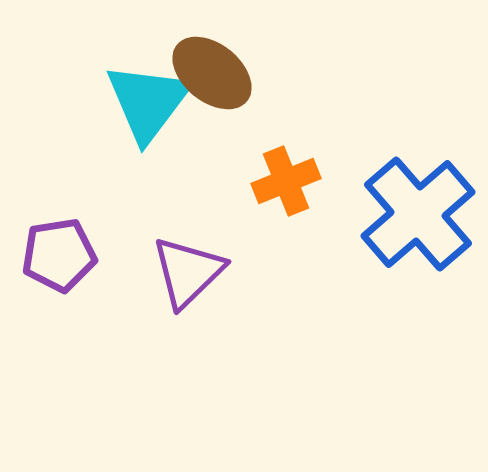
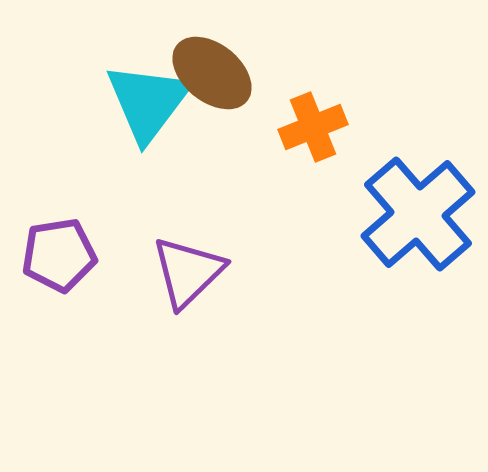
orange cross: moved 27 px right, 54 px up
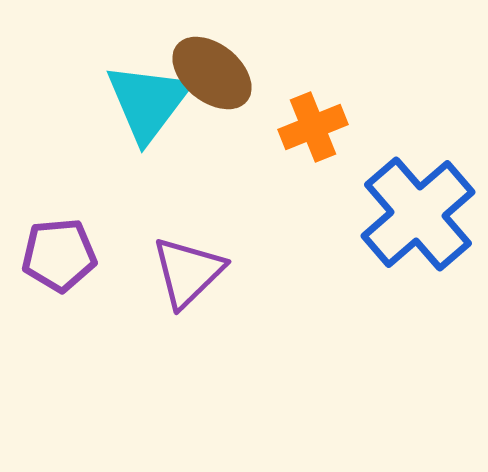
purple pentagon: rotated 4 degrees clockwise
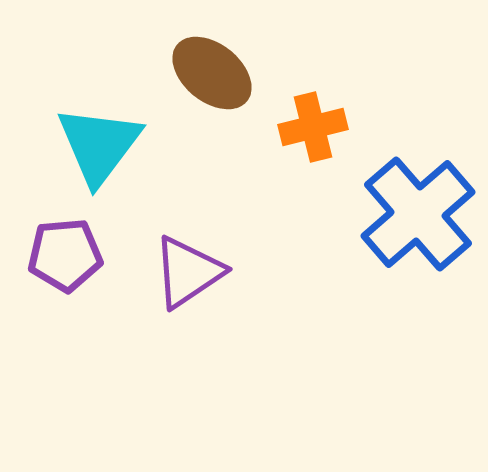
cyan triangle: moved 49 px left, 43 px down
orange cross: rotated 8 degrees clockwise
purple pentagon: moved 6 px right
purple triangle: rotated 10 degrees clockwise
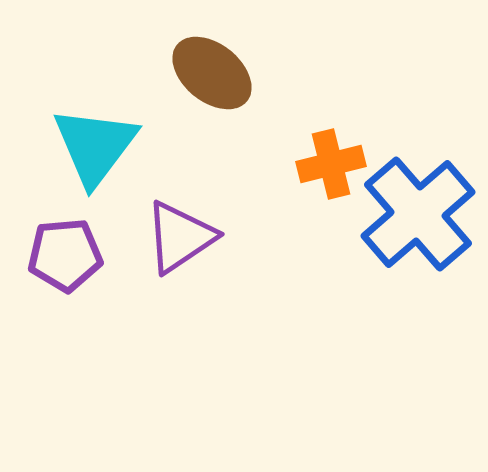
orange cross: moved 18 px right, 37 px down
cyan triangle: moved 4 px left, 1 px down
purple triangle: moved 8 px left, 35 px up
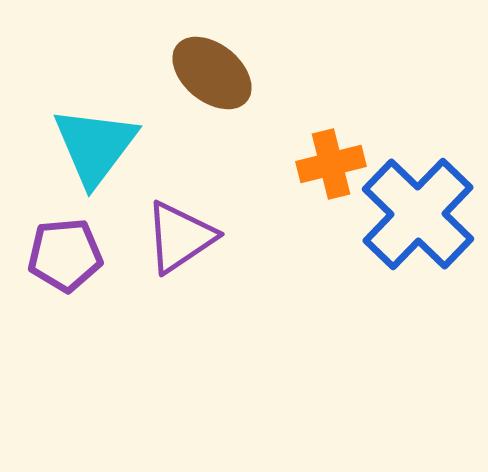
blue cross: rotated 5 degrees counterclockwise
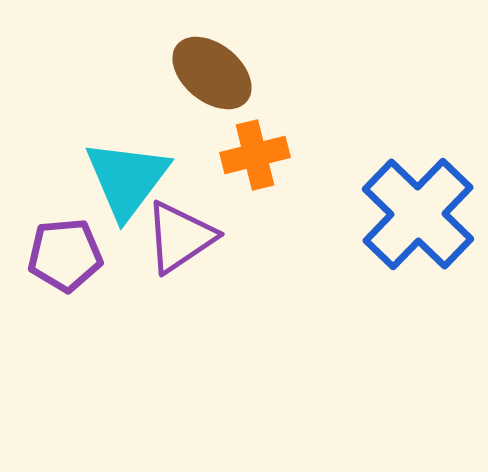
cyan triangle: moved 32 px right, 33 px down
orange cross: moved 76 px left, 9 px up
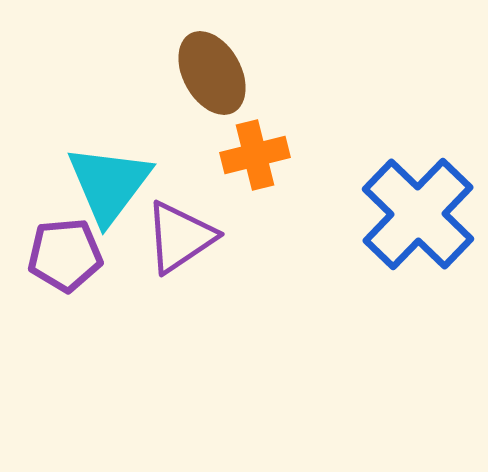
brown ellipse: rotated 22 degrees clockwise
cyan triangle: moved 18 px left, 5 px down
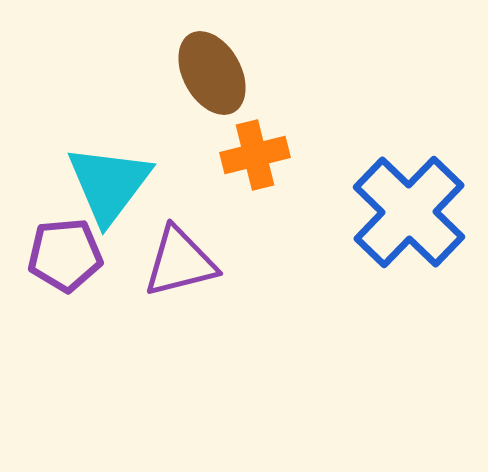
blue cross: moved 9 px left, 2 px up
purple triangle: moved 25 px down; rotated 20 degrees clockwise
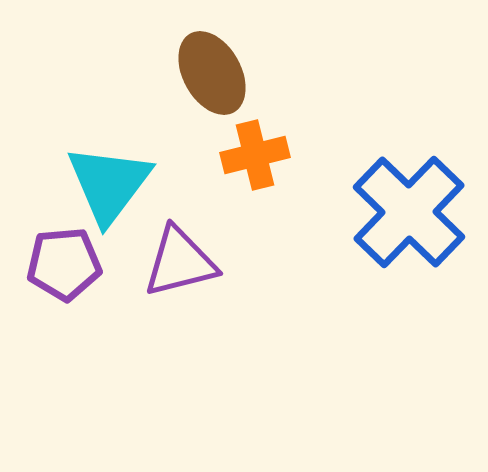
purple pentagon: moved 1 px left, 9 px down
